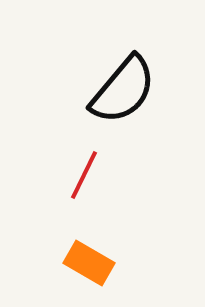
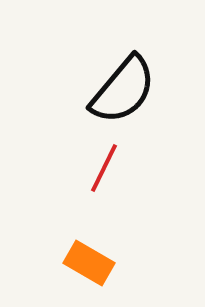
red line: moved 20 px right, 7 px up
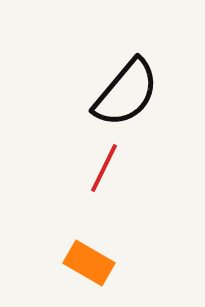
black semicircle: moved 3 px right, 3 px down
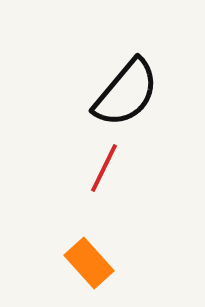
orange rectangle: rotated 18 degrees clockwise
